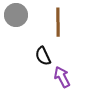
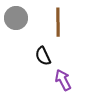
gray circle: moved 3 px down
purple arrow: moved 1 px right, 3 px down
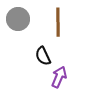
gray circle: moved 2 px right, 1 px down
purple arrow: moved 4 px left, 3 px up; rotated 50 degrees clockwise
